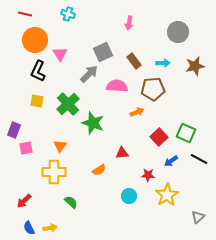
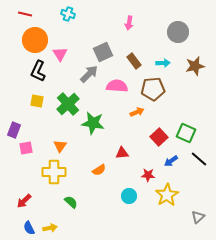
green star: rotated 10 degrees counterclockwise
black line: rotated 12 degrees clockwise
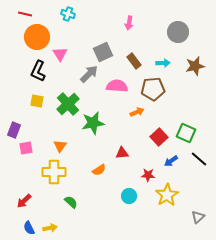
orange circle: moved 2 px right, 3 px up
green star: rotated 20 degrees counterclockwise
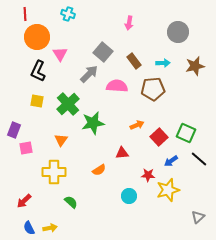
red line: rotated 72 degrees clockwise
gray square: rotated 24 degrees counterclockwise
orange arrow: moved 13 px down
orange triangle: moved 1 px right, 6 px up
yellow star: moved 1 px right, 5 px up; rotated 15 degrees clockwise
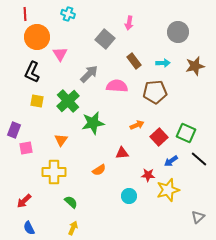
gray square: moved 2 px right, 13 px up
black L-shape: moved 6 px left, 1 px down
brown pentagon: moved 2 px right, 3 px down
green cross: moved 3 px up
yellow arrow: moved 23 px right; rotated 56 degrees counterclockwise
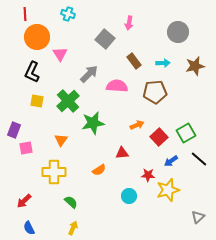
green square: rotated 36 degrees clockwise
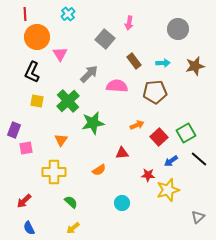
cyan cross: rotated 32 degrees clockwise
gray circle: moved 3 px up
cyan circle: moved 7 px left, 7 px down
yellow arrow: rotated 152 degrees counterclockwise
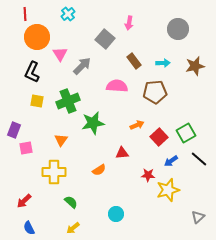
gray arrow: moved 7 px left, 8 px up
green cross: rotated 20 degrees clockwise
cyan circle: moved 6 px left, 11 px down
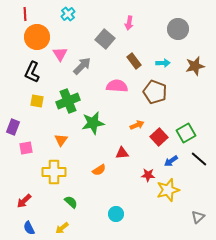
brown pentagon: rotated 25 degrees clockwise
purple rectangle: moved 1 px left, 3 px up
yellow arrow: moved 11 px left
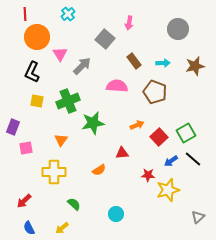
black line: moved 6 px left
green semicircle: moved 3 px right, 2 px down
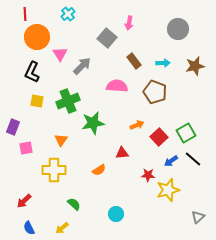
gray square: moved 2 px right, 1 px up
yellow cross: moved 2 px up
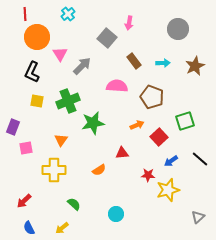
brown star: rotated 12 degrees counterclockwise
brown pentagon: moved 3 px left, 5 px down
green square: moved 1 px left, 12 px up; rotated 12 degrees clockwise
black line: moved 7 px right
